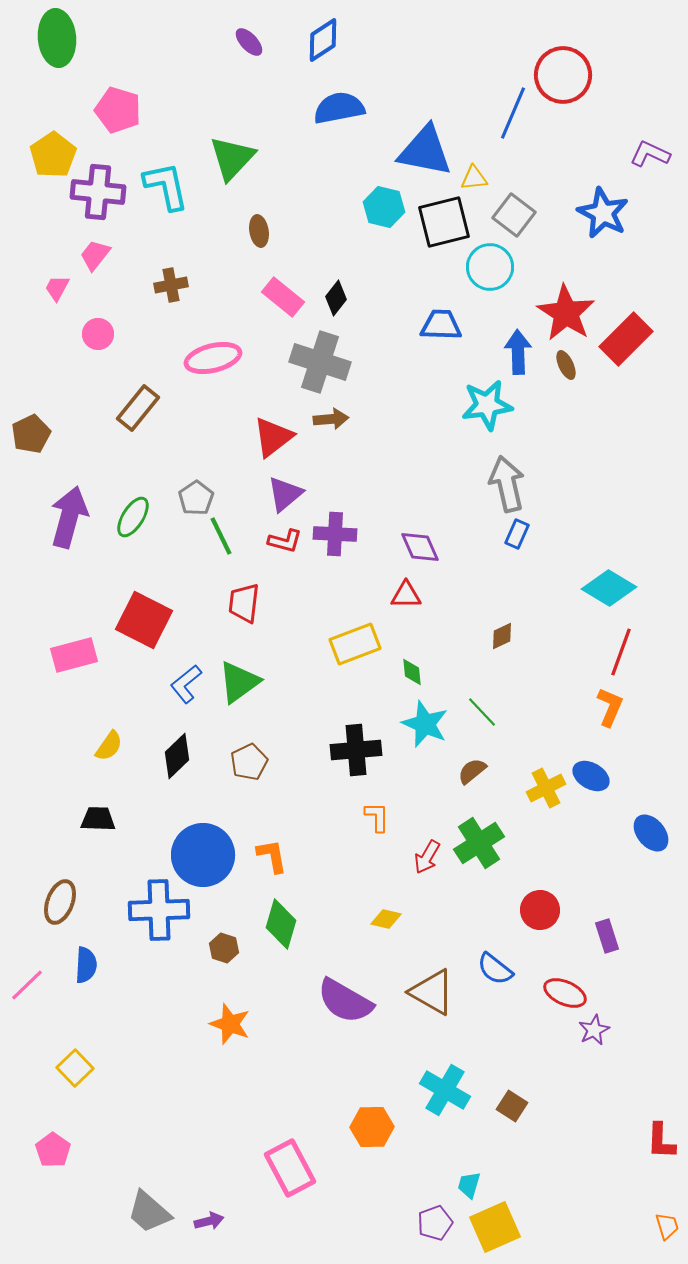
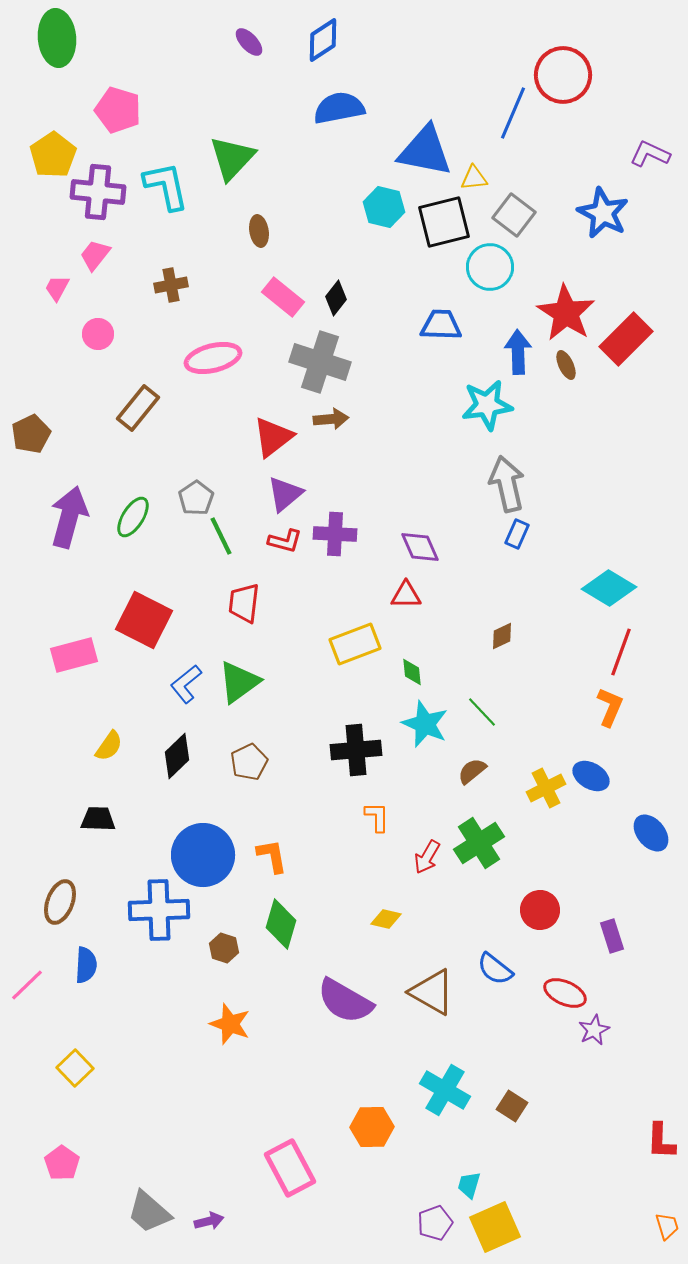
purple rectangle at (607, 936): moved 5 px right
pink pentagon at (53, 1150): moved 9 px right, 13 px down
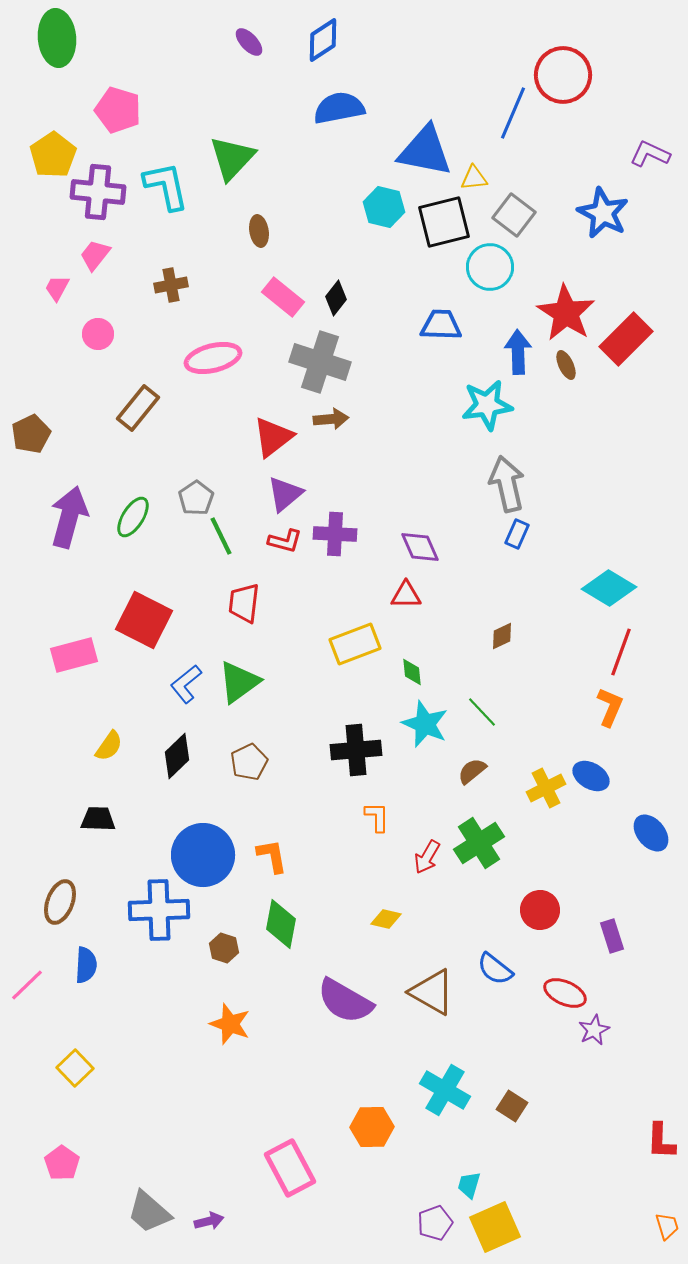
green diamond at (281, 924): rotated 6 degrees counterclockwise
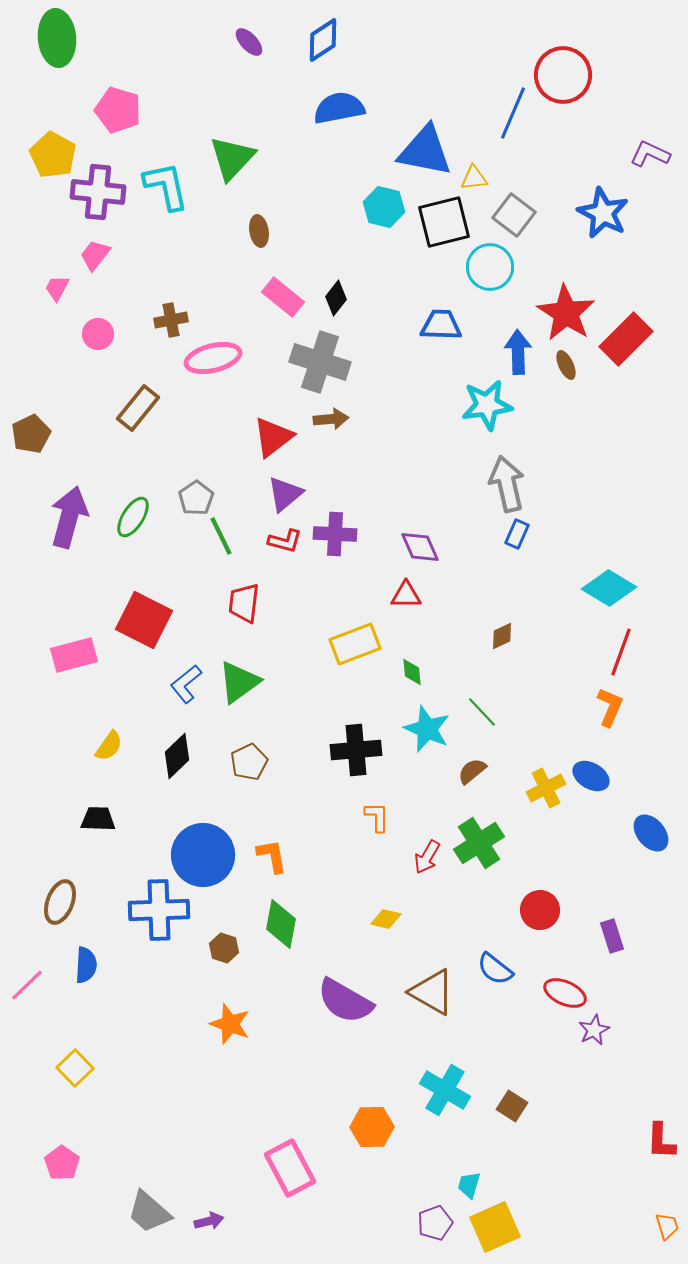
yellow pentagon at (53, 155): rotated 9 degrees counterclockwise
brown cross at (171, 285): moved 35 px down
cyan star at (425, 724): moved 2 px right, 5 px down
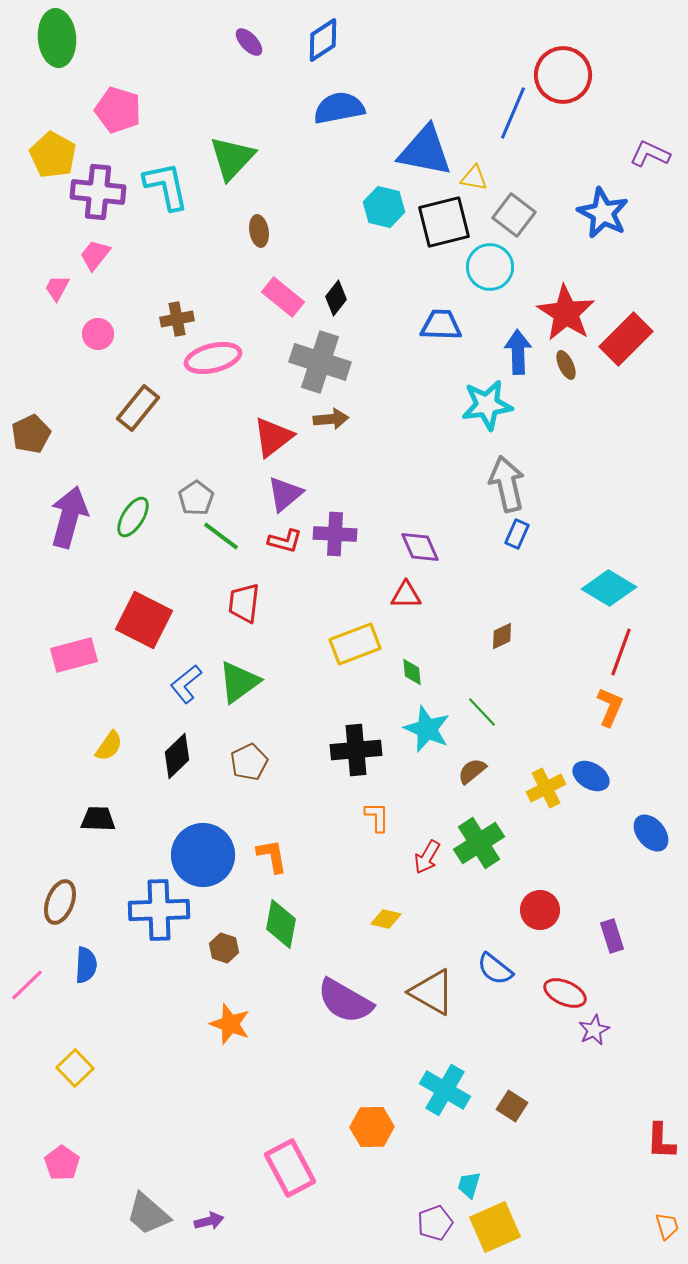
yellow triangle at (474, 178): rotated 16 degrees clockwise
brown cross at (171, 320): moved 6 px right, 1 px up
green line at (221, 536): rotated 27 degrees counterclockwise
gray trapezoid at (149, 1212): moved 1 px left, 2 px down
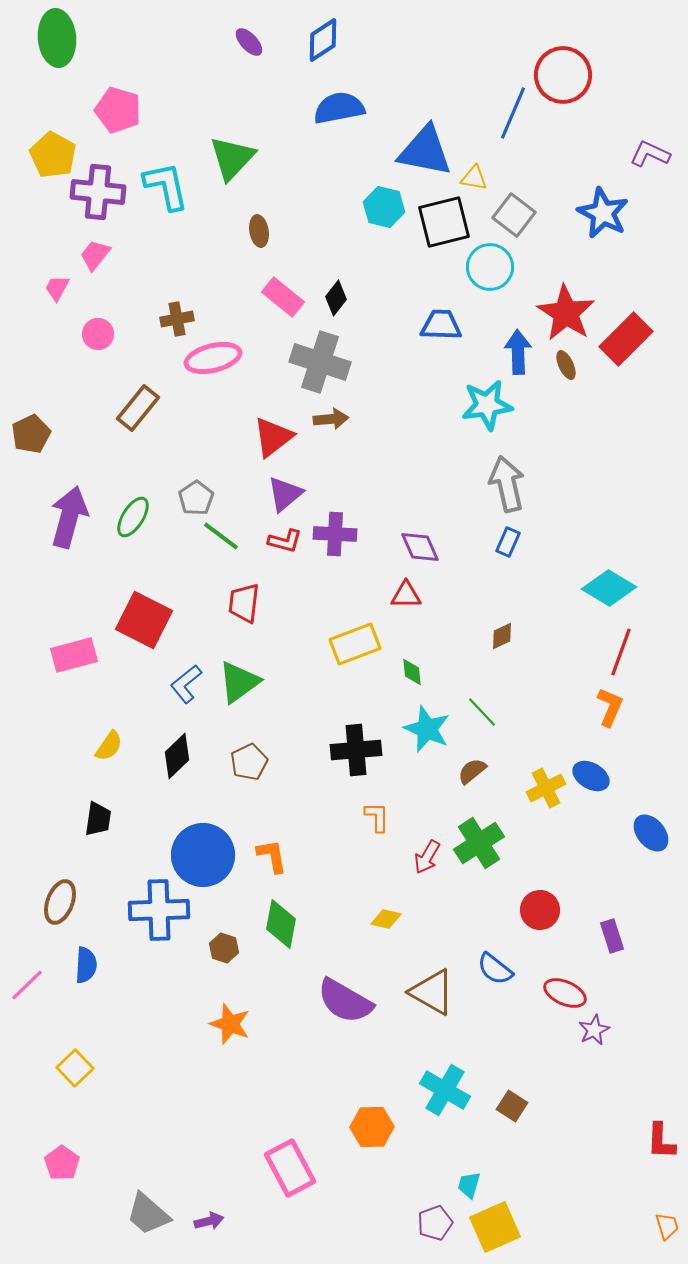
blue rectangle at (517, 534): moved 9 px left, 8 px down
black trapezoid at (98, 819): rotated 96 degrees clockwise
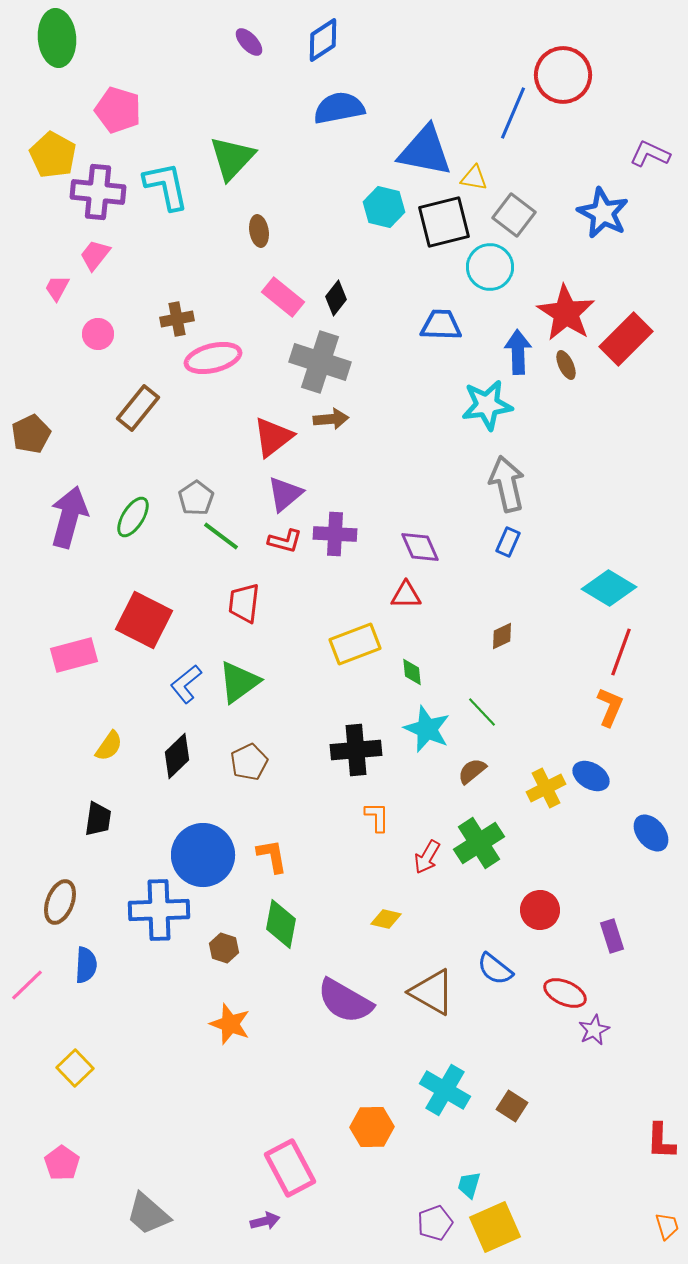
purple arrow at (209, 1221): moved 56 px right
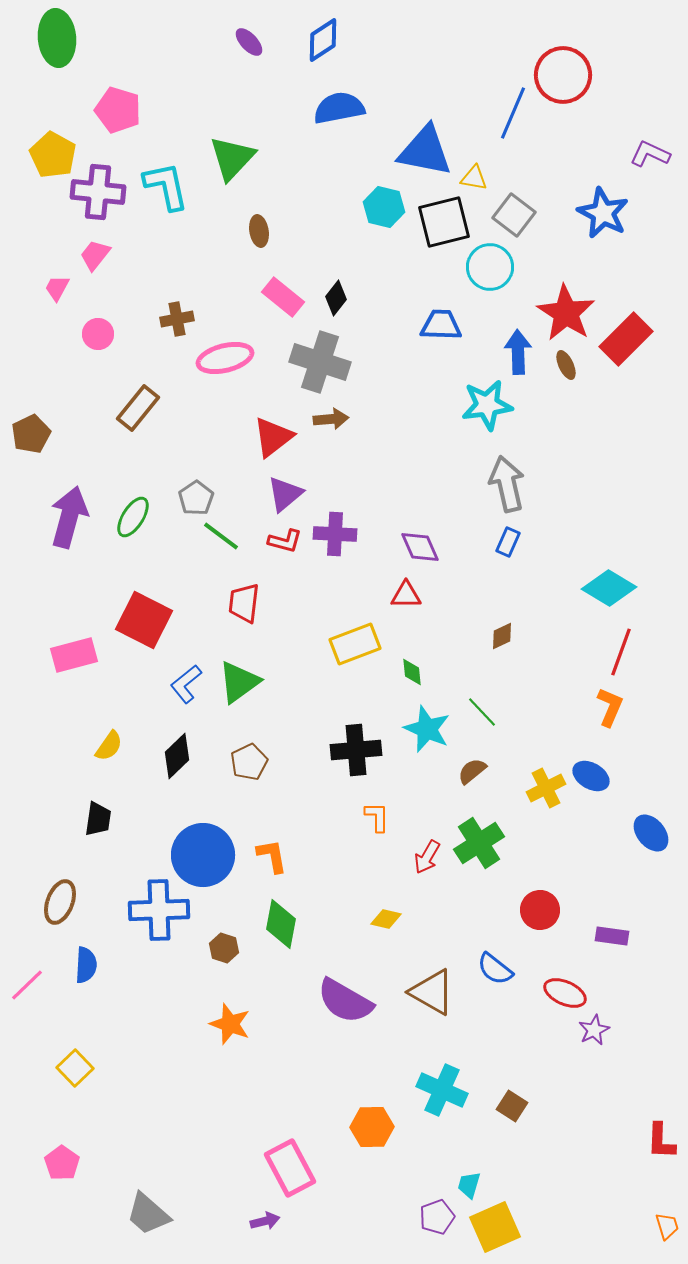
pink ellipse at (213, 358): moved 12 px right
purple rectangle at (612, 936): rotated 64 degrees counterclockwise
cyan cross at (445, 1090): moved 3 px left; rotated 6 degrees counterclockwise
purple pentagon at (435, 1223): moved 2 px right, 6 px up
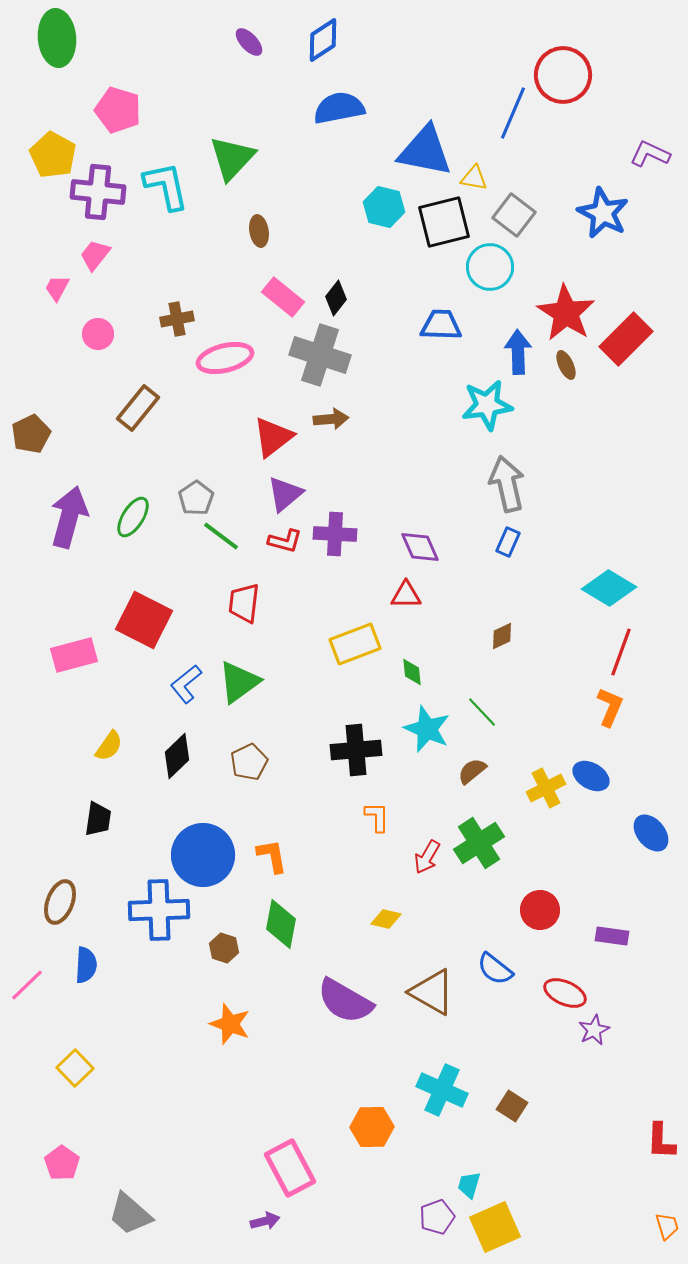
gray cross at (320, 362): moved 7 px up
gray trapezoid at (148, 1214): moved 18 px left
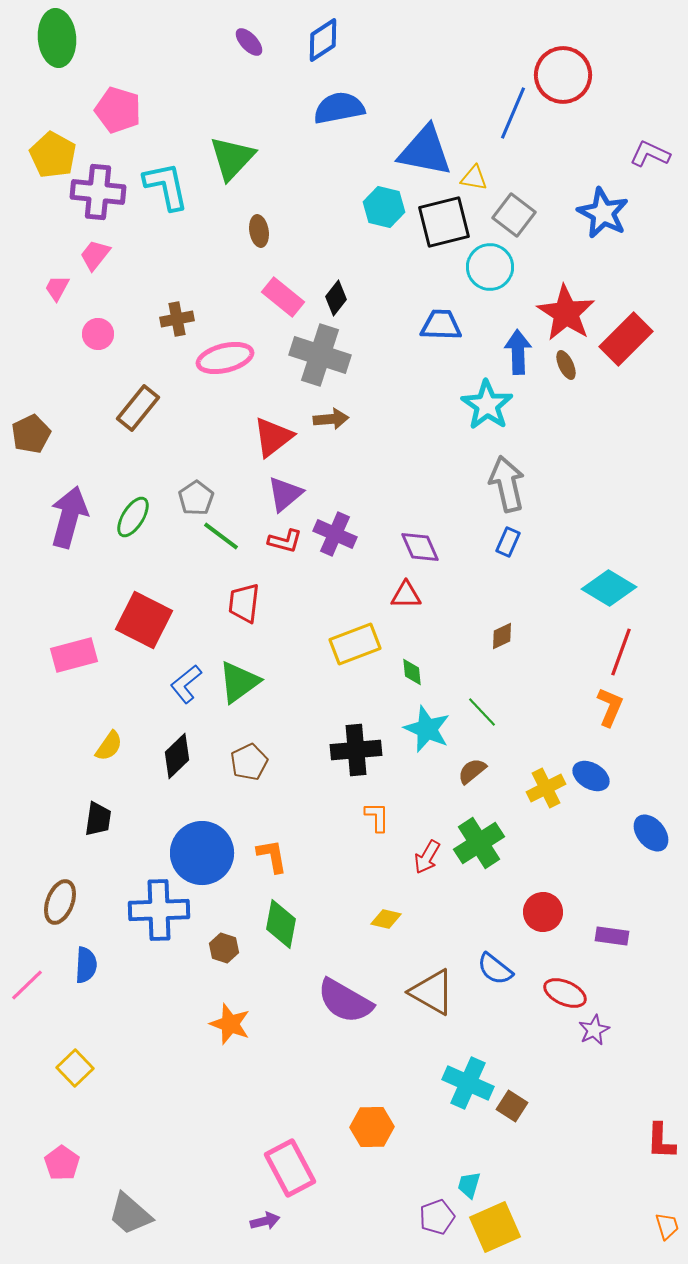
cyan star at (487, 405): rotated 30 degrees counterclockwise
purple cross at (335, 534): rotated 21 degrees clockwise
blue circle at (203, 855): moved 1 px left, 2 px up
red circle at (540, 910): moved 3 px right, 2 px down
cyan cross at (442, 1090): moved 26 px right, 7 px up
